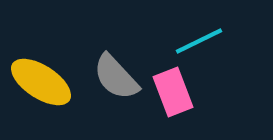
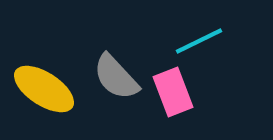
yellow ellipse: moved 3 px right, 7 px down
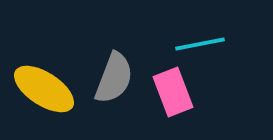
cyan line: moved 1 px right, 3 px down; rotated 15 degrees clockwise
gray semicircle: moved 2 px left, 1 px down; rotated 116 degrees counterclockwise
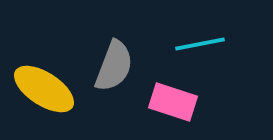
gray semicircle: moved 12 px up
pink rectangle: moved 10 px down; rotated 51 degrees counterclockwise
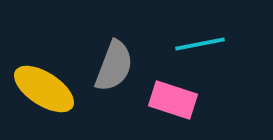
pink rectangle: moved 2 px up
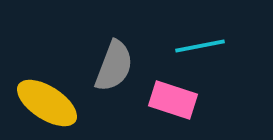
cyan line: moved 2 px down
yellow ellipse: moved 3 px right, 14 px down
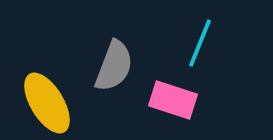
cyan line: moved 3 px up; rotated 57 degrees counterclockwise
yellow ellipse: rotated 26 degrees clockwise
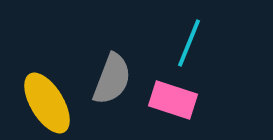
cyan line: moved 11 px left
gray semicircle: moved 2 px left, 13 px down
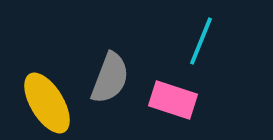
cyan line: moved 12 px right, 2 px up
gray semicircle: moved 2 px left, 1 px up
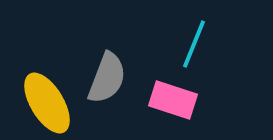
cyan line: moved 7 px left, 3 px down
gray semicircle: moved 3 px left
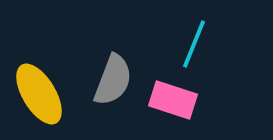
gray semicircle: moved 6 px right, 2 px down
yellow ellipse: moved 8 px left, 9 px up
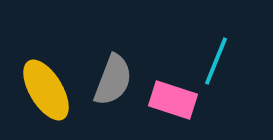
cyan line: moved 22 px right, 17 px down
yellow ellipse: moved 7 px right, 4 px up
